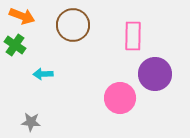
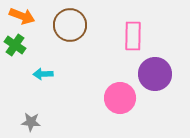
brown circle: moved 3 px left
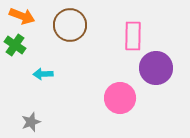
purple circle: moved 1 px right, 6 px up
gray star: rotated 24 degrees counterclockwise
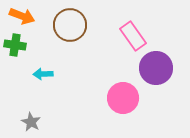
pink rectangle: rotated 36 degrees counterclockwise
green cross: rotated 25 degrees counterclockwise
pink circle: moved 3 px right
gray star: rotated 24 degrees counterclockwise
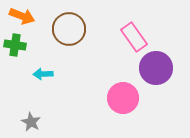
brown circle: moved 1 px left, 4 px down
pink rectangle: moved 1 px right, 1 px down
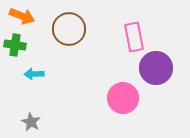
pink rectangle: rotated 24 degrees clockwise
cyan arrow: moved 9 px left
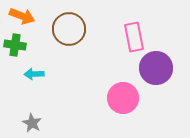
gray star: moved 1 px right, 1 px down
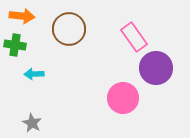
orange arrow: rotated 15 degrees counterclockwise
pink rectangle: rotated 24 degrees counterclockwise
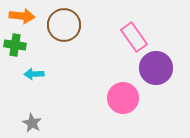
brown circle: moved 5 px left, 4 px up
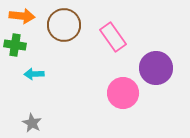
pink rectangle: moved 21 px left
pink circle: moved 5 px up
